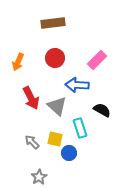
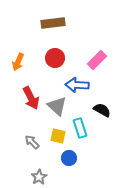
yellow square: moved 3 px right, 3 px up
blue circle: moved 5 px down
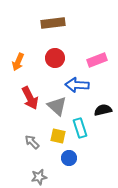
pink rectangle: rotated 24 degrees clockwise
red arrow: moved 1 px left
black semicircle: moved 1 px right; rotated 42 degrees counterclockwise
gray star: rotated 21 degrees clockwise
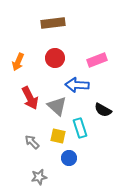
black semicircle: rotated 138 degrees counterclockwise
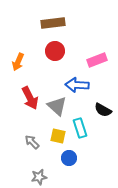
red circle: moved 7 px up
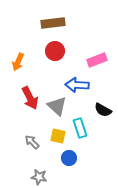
gray star: rotated 21 degrees clockwise
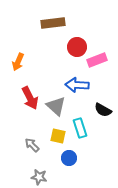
red circle: moved 22 px right, 4 px up
gray triangle: moved 1 px left
gray arrow: moved 3 px down
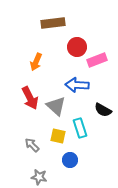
orange arrow: moved 18 px right
blue circle: moved 1 px right, 2 px down
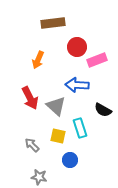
orange arrow: moved 2 px right, 2 px up
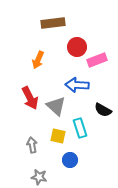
gray arrow: rotated 35 degrees clockwise
